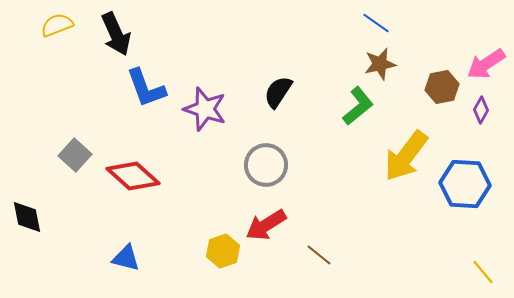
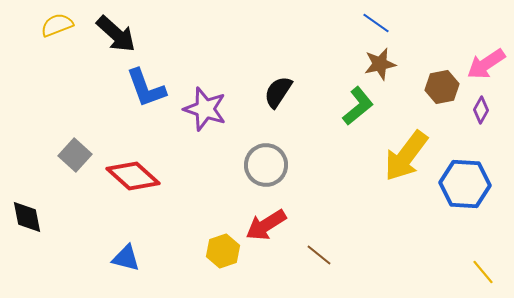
black arrow: rotated 24 degrees counterclockwise
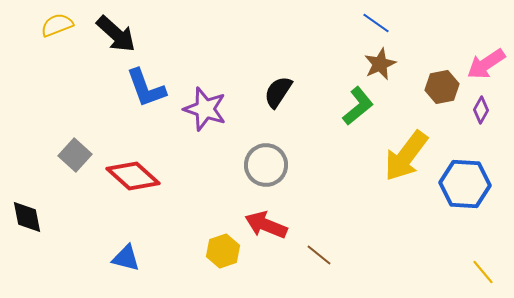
brown star: rotated 12 degrees counterclockwise
red arrow: rotated 54 degrees clockwise
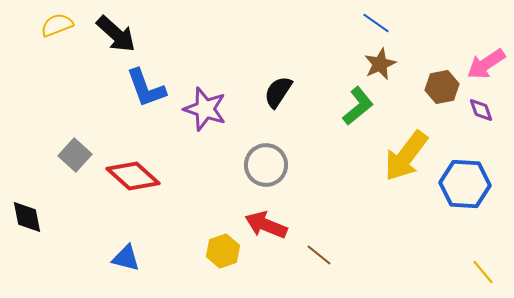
purple diamond: rotated 48 degrees counterclockwise
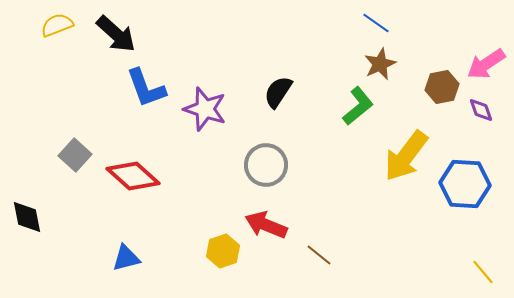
blue triangle: rotated 28 degrees counterclockwise
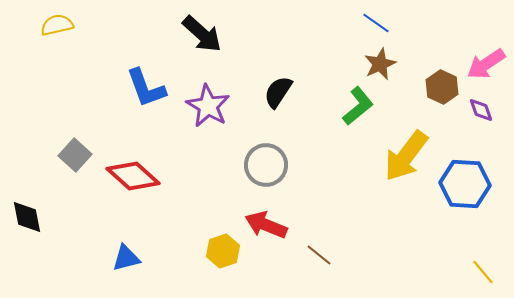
yellow semicircle: rotated 8 degrees clockwise
black arrow: moved 86 px right
brown hexagon: rotated 24 degrees counterclockwise
purple star: moved 3 px right, 3 px up; rotated 12 degrees clockwise
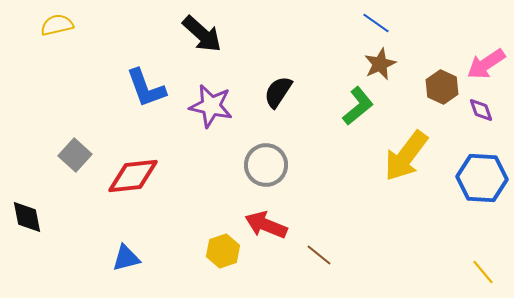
purple star: moved 3 px right; rotated 18 degrees counterclockwise
red diamond: rotated 48 degrees counterclockwise
blue hexagon: moved 17 px right, 6 px up
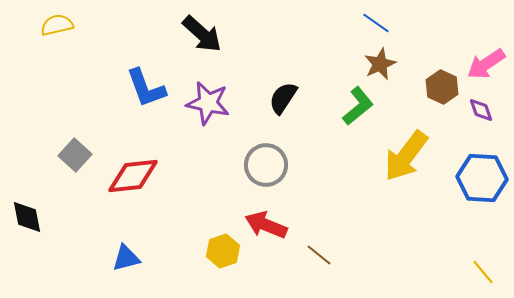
black semicircle: moved 5 px right, 6 px down
purple star: moved 3 px left, 3 px up
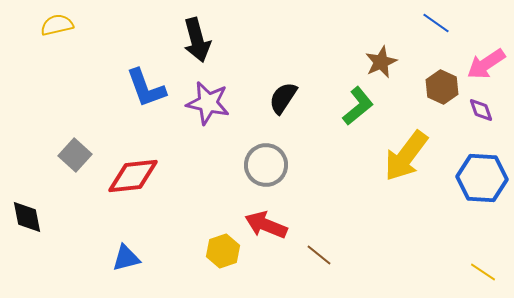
blue line: moved 60 px right
black arrow: moved 5 px left, 6 px down; rotated 33 degrees clockwise
brown star: moved 1 px right, 2 px up
yellow line: rotated 16 degrees counterclockwise
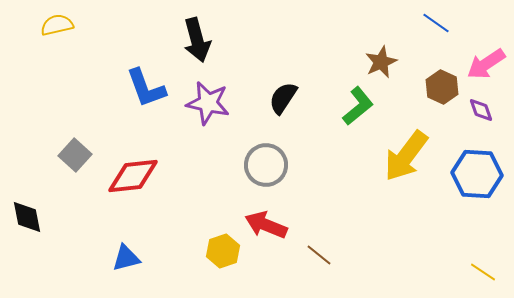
blue hexagon: moved 5 px left, 4 px up
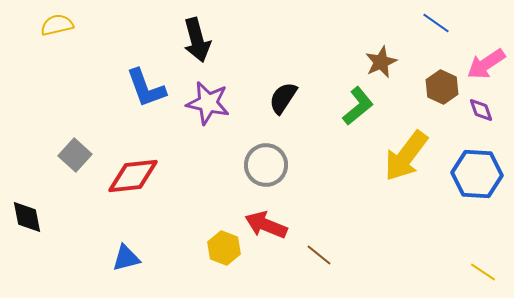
yellow hexagon: moved 1 px right, 3 px up; rotated 20 degrees counterclockwise
